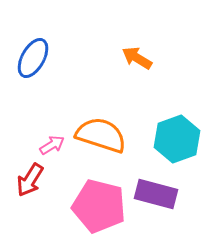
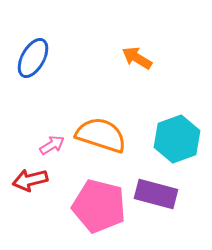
red arrow: rotated 44 degrees clockwise
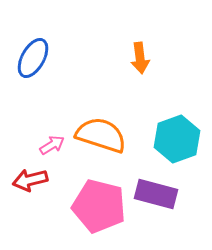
orange arrow: moved 3 px right; rotated 128 degrees counterclockwise
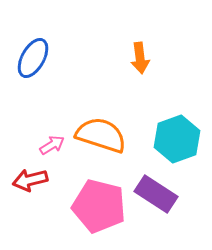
purple rectangle: rotated 18 degrees clockwise
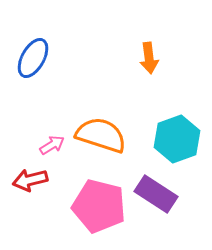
orange arrow: moved 9 px right
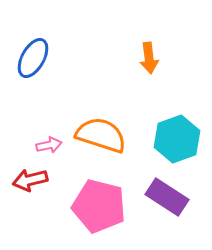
pink arrow: moved 3 px left; rotated 20 degrees clockwise
purple rectangle: moved 11 px right, 3 px down
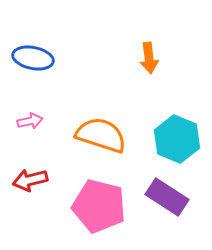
blue ellipse: rotated 72 degrees clockwise
cyan hexagon: rotated 18 degrees counterclockwise
pink arrow: moved 19 px left, 24 px up
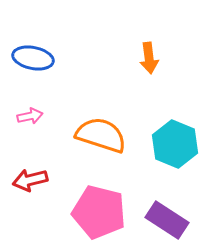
pink arrow: moved 5 px up
cyan hexagon: moved 2 px left, 5 px down
purple rectangle: moved 23 px down
pink pentagon: moved 6 px down
